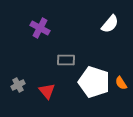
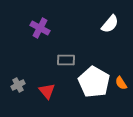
white pentagon: rotated 12 degrees clockwise
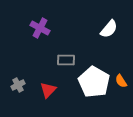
white semicircle: moved 1 px left, 5 px down
orange semicircle: moved 2 px up
red triangle: moved 1 px right, 1 px up; rotated 24 degrees clockwise
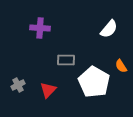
purple cross: rotated 24 degrees counterclockwise
orange semicircle: moved 15 px up
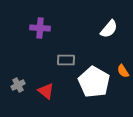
orange semicircle: moved 2 px right, 5 px down
red triangle: moved 2 px left, 1 px down; rotated 36 degrees counterclockwise
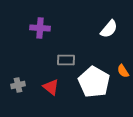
gray cross: rotated 16 degrees clockwise
red triangle: moved 5 px right, 4 px up
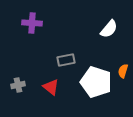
purple cross: moved 8 px left, 5 px up
gray rectangle: rotated 12 degrees counterclockwise
orange semicircle: rotated 48 degrees clockwise
white pentagon: moved 2 px right; rotated 12 degrees counterclockwise
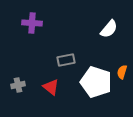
orange semicircle: moved 1 px left, 1 px down
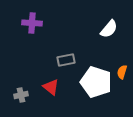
gray cross: moved 3 px right, 10 px down
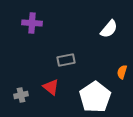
white pentagon: moved 1 px left, 15 px down; rotated 20 degrees clockwise
